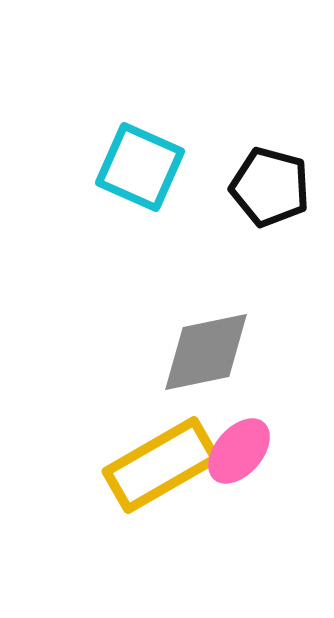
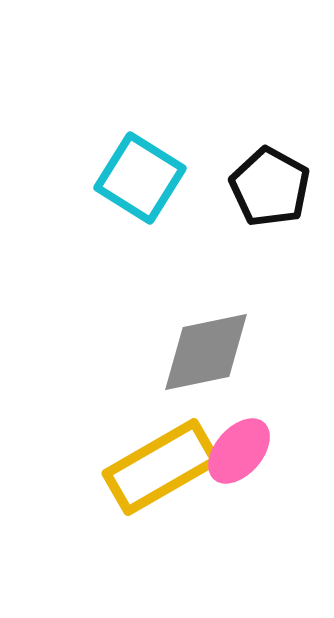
cyan square: moved 11 px down; rotated 8 degrees clockwise
black pentagon: rotated 14 degrees clockwise
yellow rectangle: moved 2 px down
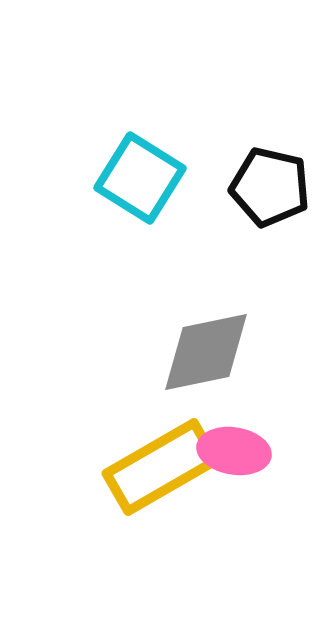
black pentagon: rotated 16 degrees counterclockwise
pink ellipse: moved 5 px left; rotated 58 degrees clockwise
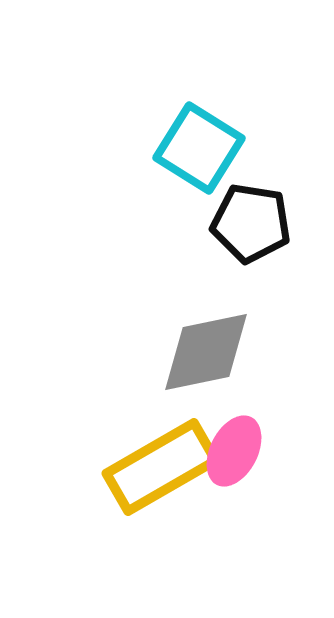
cyan square: moved 59 px right, 30 px up
black pentagon: moved 19 px left, 36 px down; rotated 4 degrees counterclockwise
pink ellipse: rotated 72 degrees counterclockwise
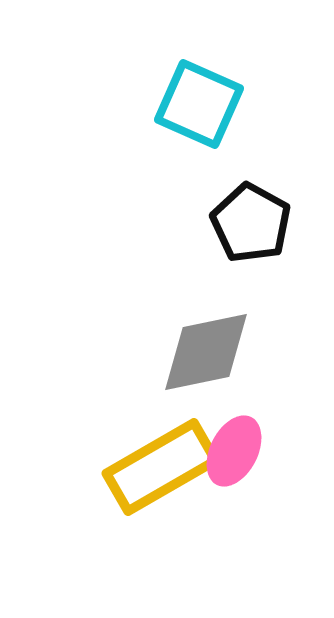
cyan square: moved 44 px up; rotated 8 degrees counterclockwise
black pentagon: rotated 20 degrees clockwise
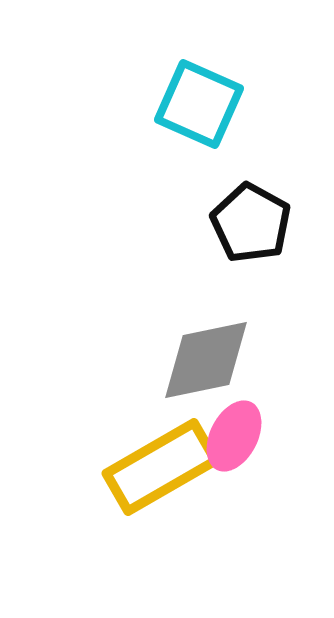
gray diamond: moved 8 px down
pink ellipse: moved 15 px up
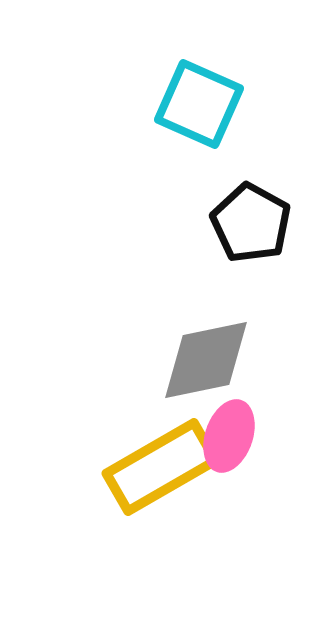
pink ellipse: moved 5 px left; rotated 8 degrees counterclockwise
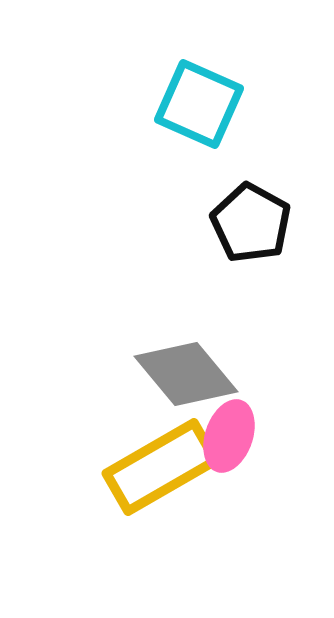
gray diamond: moved 20 px left, 14 px down; rotated 62 degrees clockwise
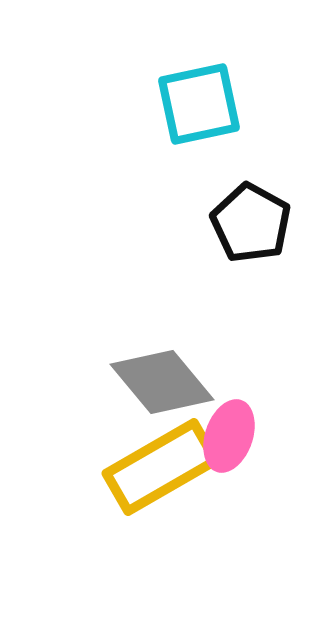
cyan square: rotated 36 degrees counterclockwise
gray diamond: moved 24 px left, 8 px down
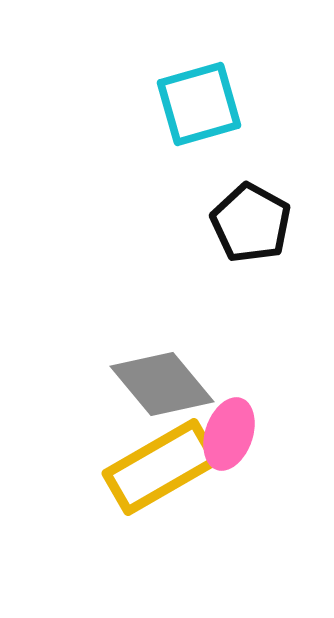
cyan square: rotated 4 degrees counterclockwise
gray diamond: moved 2 px down
pink ellipse: moved 2 px up
